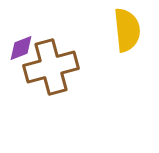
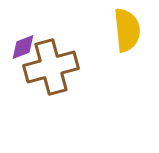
purple diamond: moved 2 px right, 1 px up
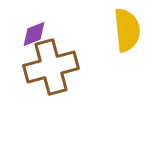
purple diamond: moved 11 px right, 13 px up
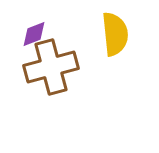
yellow semicircle: moved 12 px left, 4 px down
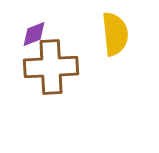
brown cross: rotated 12 degrees clockwise
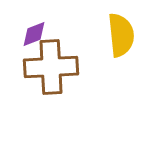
yellow semicircle: moved 6 px right, 1 px down
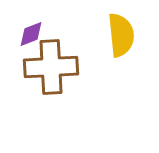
purple diamond: moved 3 px left
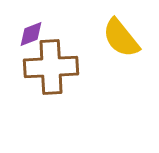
yellow semicircle: moved 3 px down; rotated 147 degrees clockwise
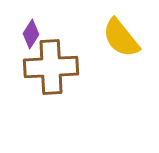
purple diamond: rotated 36 degrees counterclockwise
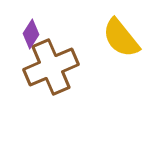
brown cross: rotated 20 degrees counterclockwise
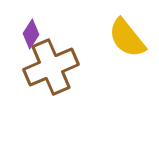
yellow semicircle: moved 6 px right
